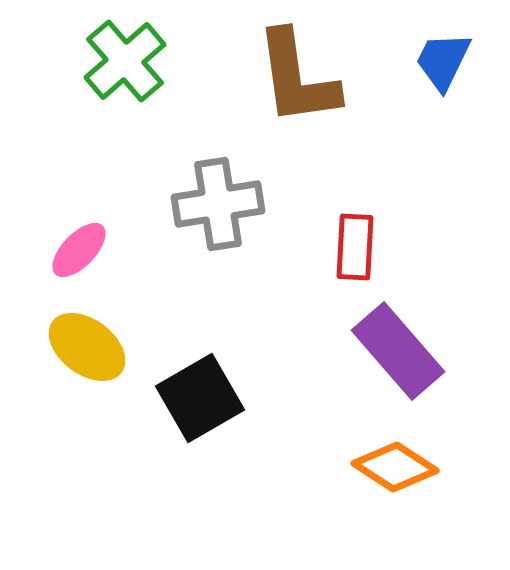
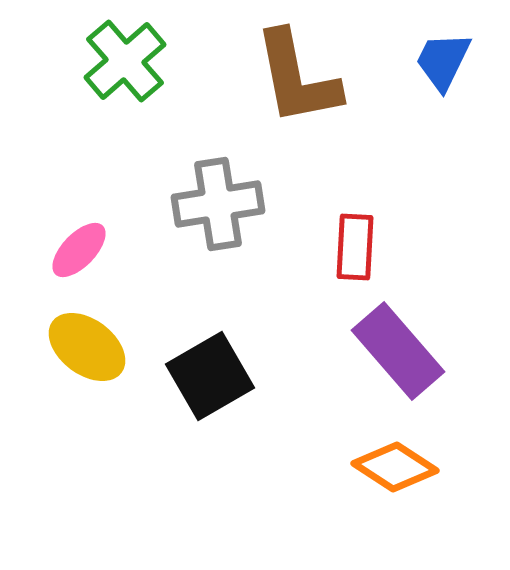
brown L-shape: rotated 3 degrees counterclockwise
black square: moved 10 px right, 22 px up
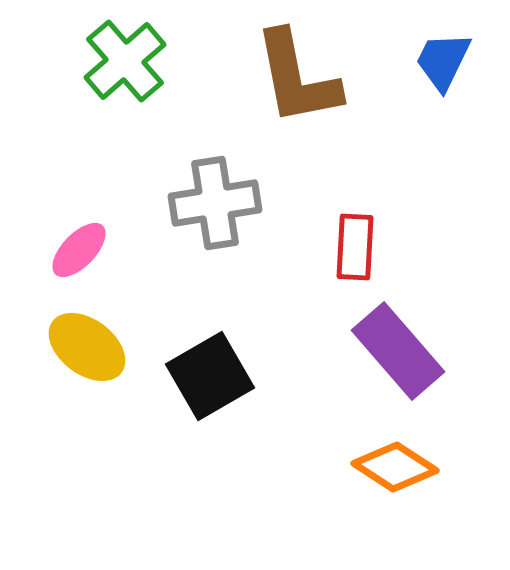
gray cross: moved 3 px left, 1 px up
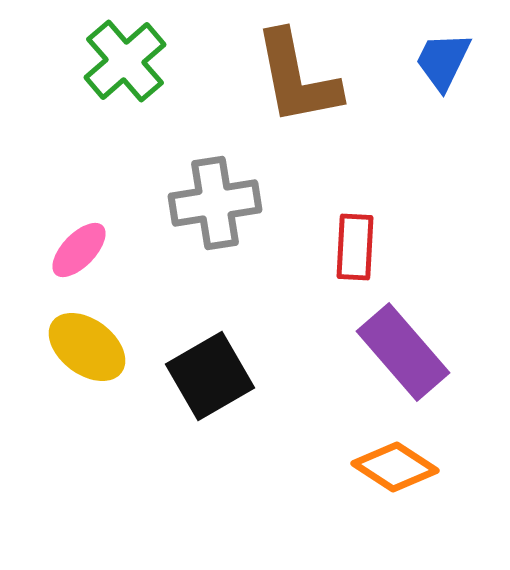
purple rectangle: moved 5 px right, 1 px down
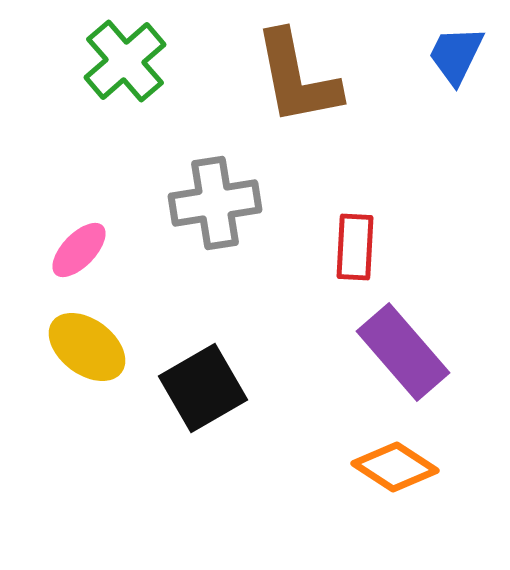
blue trapezoid: moved 13 px right, 6 px up
black square: moved 7 px left, 12 px down
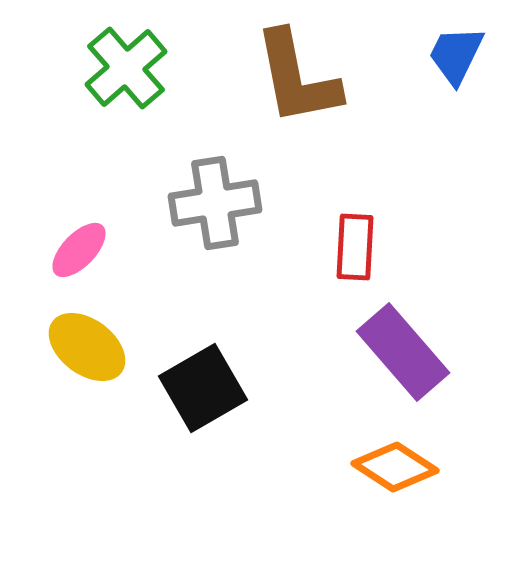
green cross: moved 1 px right, 7 px down
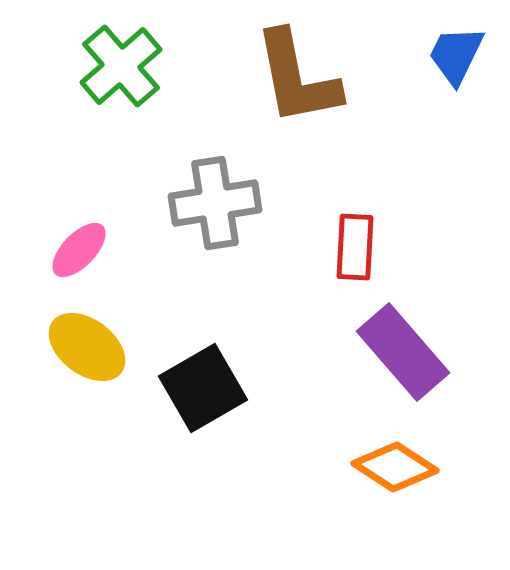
green cross: moved 5 px left, 2 px up
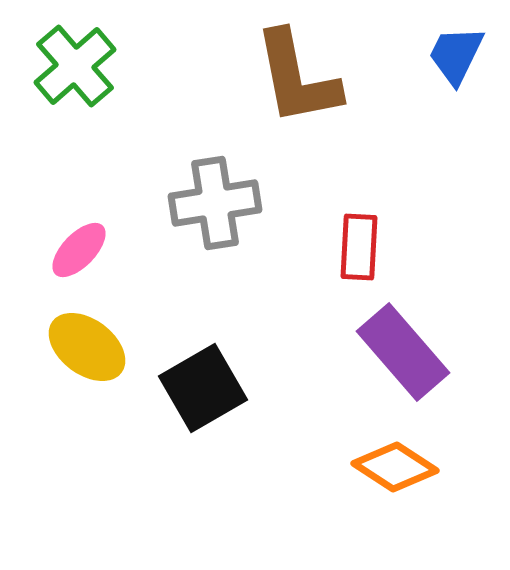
green cross: moved 46 px left
red rectangle: moved 4 px right
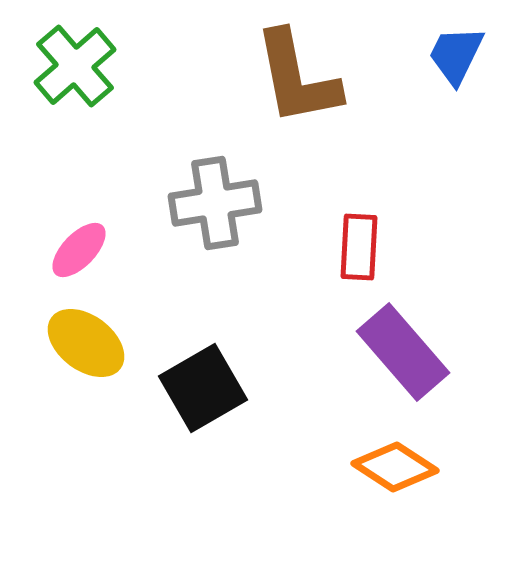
yellow ellipse: moved 1 px left, 4 px up
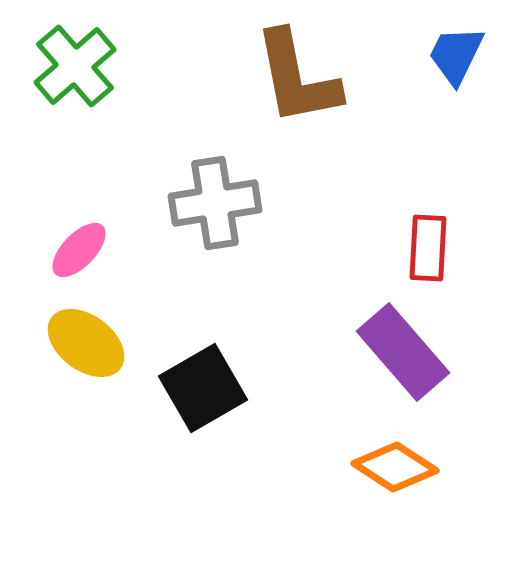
red rectangle: moved 69 px right, 1 px down
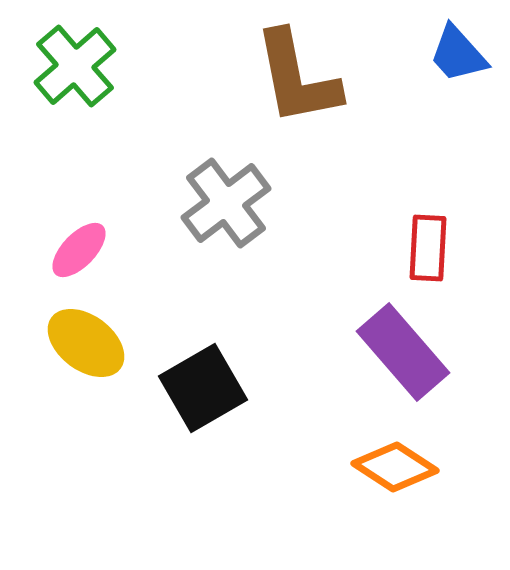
blue trapezoid: moved 2 px right, 1 px up; rotated 68 degrees counterclockwise
gray cross: moved 11 px right; rotated 28 degrees counterclockwise
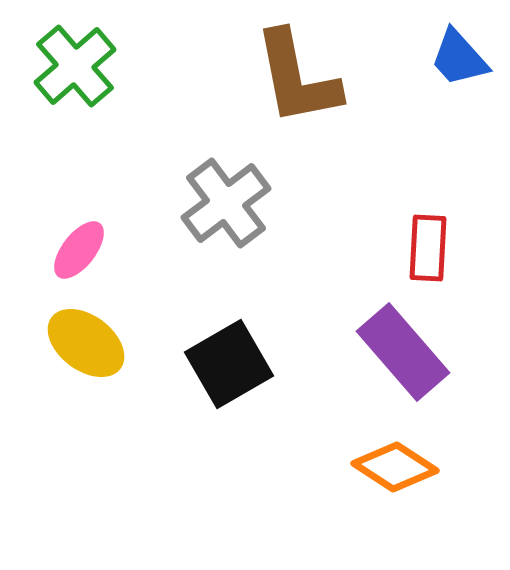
blue trapezoid: moved 1 px right, 4 px down
pink ellipse: rotated 6 degrees counterclockwise
black square: moved 26 px right, 24 px up
